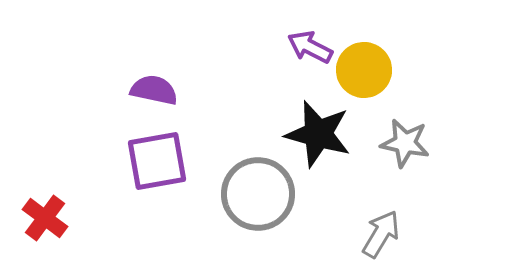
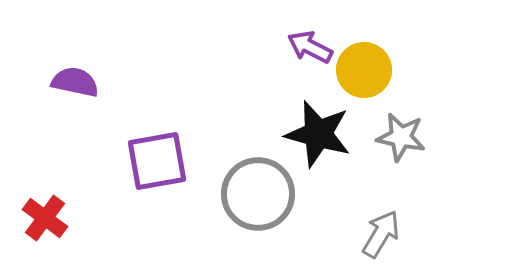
purple semicircle: moved 79 px left, 8 px up
gray star: moved 4 px left, 6 px up
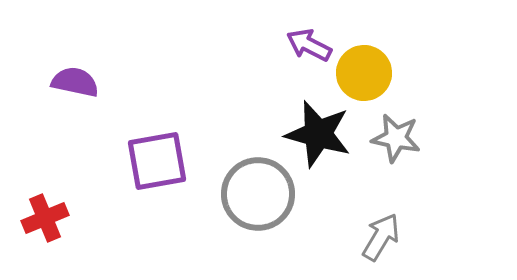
purple arrow: moved 1 px left, 2 px up
yellow circle: moved 3 px down
gray star: moved 5 px left, 1 px down
red cross: rotated 30 degrees clockwise
gray arrow: moved 3 px down
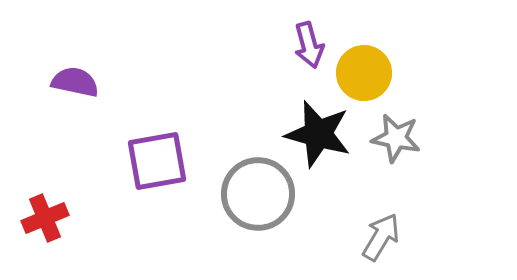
purple arrow: rotated 132 degrees counterclockwise
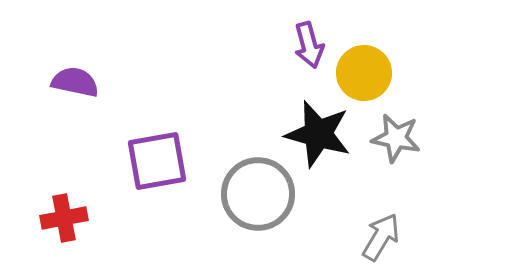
red cross: moved 19 px right; rotated 12 degrees clockwise
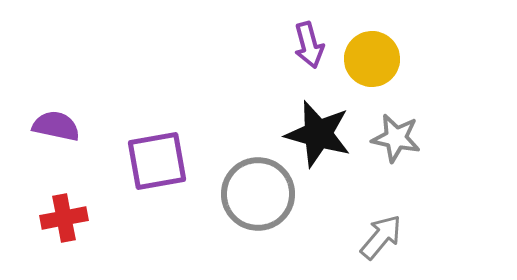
yellow circle: moved 8 px right, 14 px up
purple semicircle: moved 19 px left, 44 px down
gray arrow: rotated 9 degrees clockwise
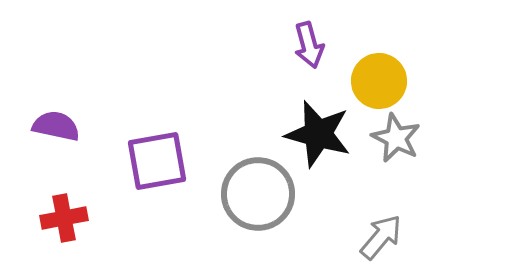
yellow circle: moved 7 px right, 22 px down
gray star: rotated 15 degrees clockwise
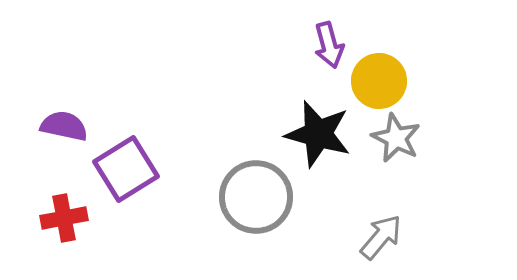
purple arrow: moved 20 px right
purple semicircle: moved 8 px right
purple square: moved 31 px left, 8 px down; rotated 22 degrees counterclockwise
gray circle: moved 2 px left, 3 px down
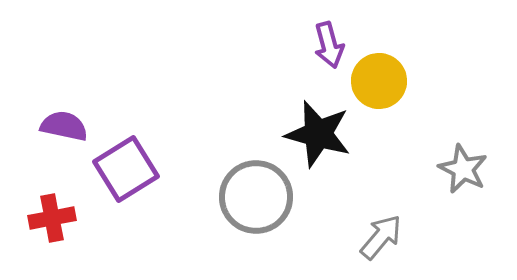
gray star: moved 67 px right, 31 px down
red cross: moved 12 px left
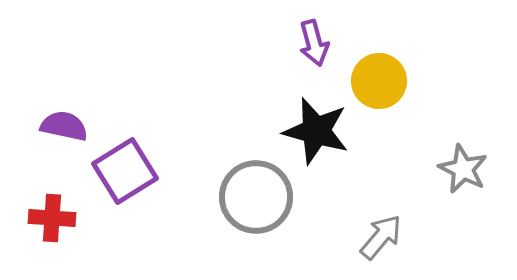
purple arrow: moved 15 px left, 2 px up
black star: moved 2 px left, 3 px up
purple square: moved 1 px left, 2 px down
red cross: rotated 15 degrees clockwise
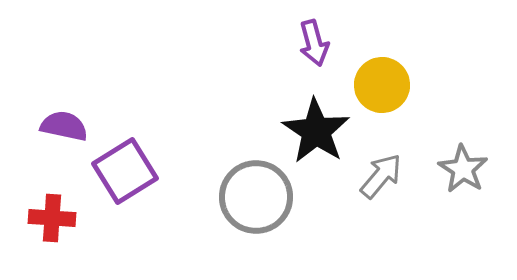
yellow circle: moved 3 px right, 4 px down
black star: rotated 18 degrees clockwise
gray star: rotated 6 degrees clockwise
gray arrow: moved 61 px up
